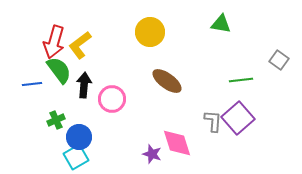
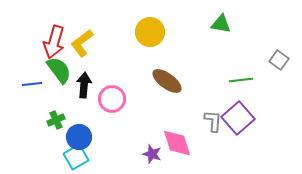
yellow L-shape: moved 2 px right, 2 px up
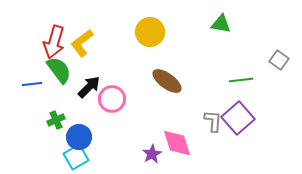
black arrow: moved 5 px right, 2 px down; rotated 40 degrees clockwise
purple star: rotated 24 degrees clockwise
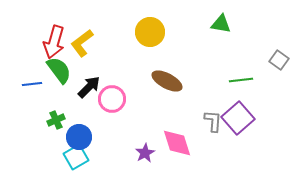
brown ellipse: rotated 8 degrees counterclockwise
purple star: moved 7 px left, 1 px up
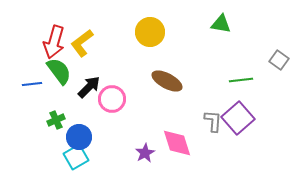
green semicircle: moved 1 px down
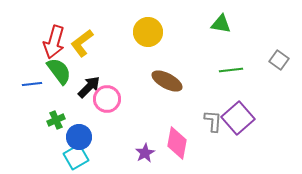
yellow circle: moved 2 px left
green line: moved 10 px left, 10 px up
pink circle: moved 5 px left
pink diamond: rotated 28 degrees clockwise
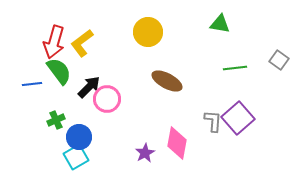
green triangle: moved 1 px left
green line: moved 4 px right, 2 px up
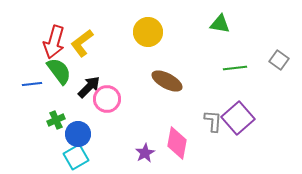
blue circle: moved 1 px left, 3 px up
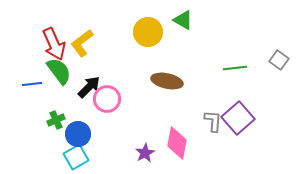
green triangle: moved 37 px left, 4 px up; rotated 20 degrees clockwise
red arrow: moved 2 px down; rotated 40 degrees counterclockwise
brown ellipse: rotated 16 degrees counterclockwise
